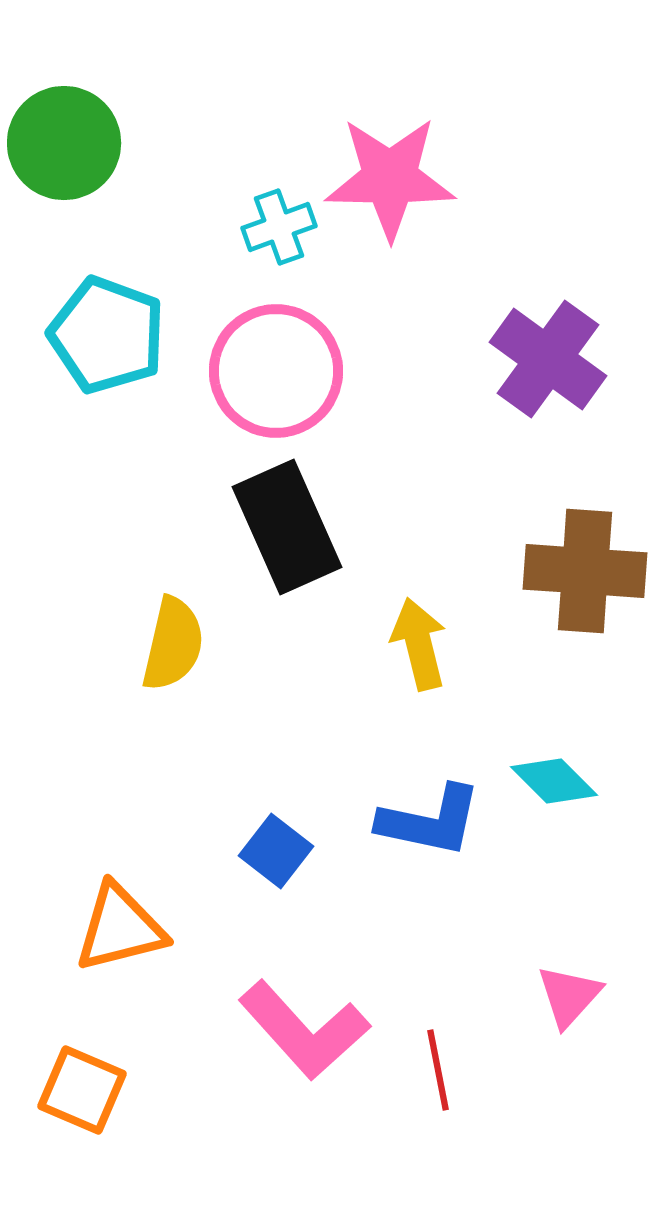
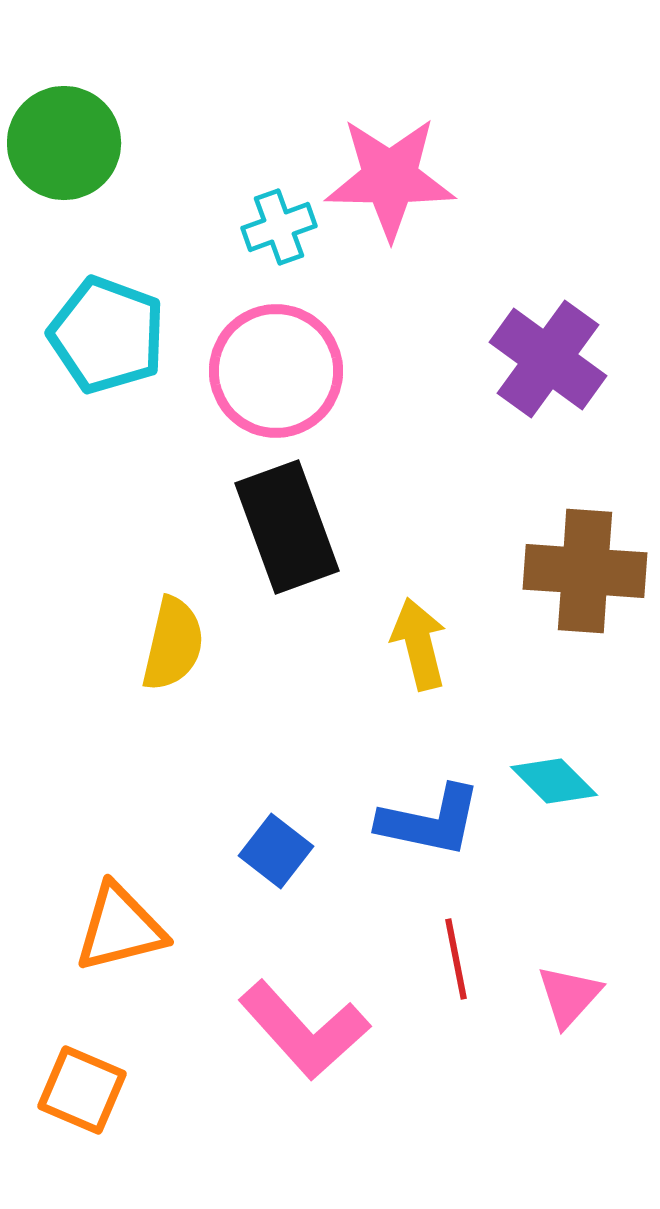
black rectangle: rotated 4 degrees clockwise
red line: moved 18 px right, 111 px up
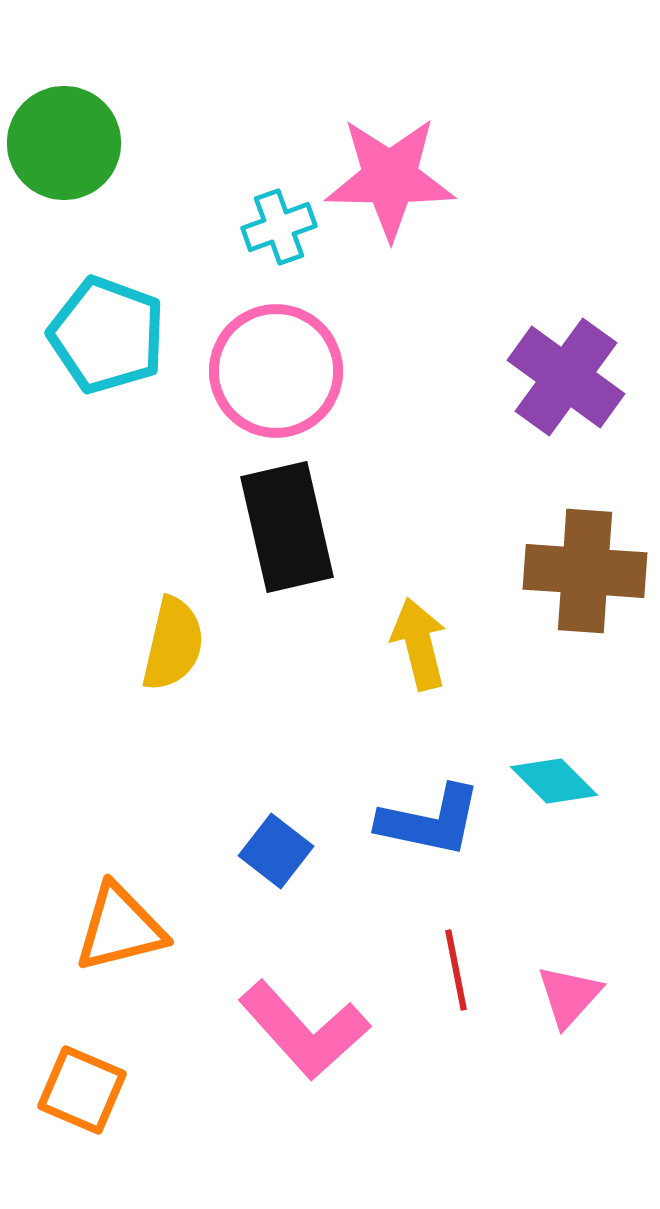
purple cross: moved 18 px right, 18 px down
black rectangle: rotated 7 degrees clockwise
red line: moved 11 px down
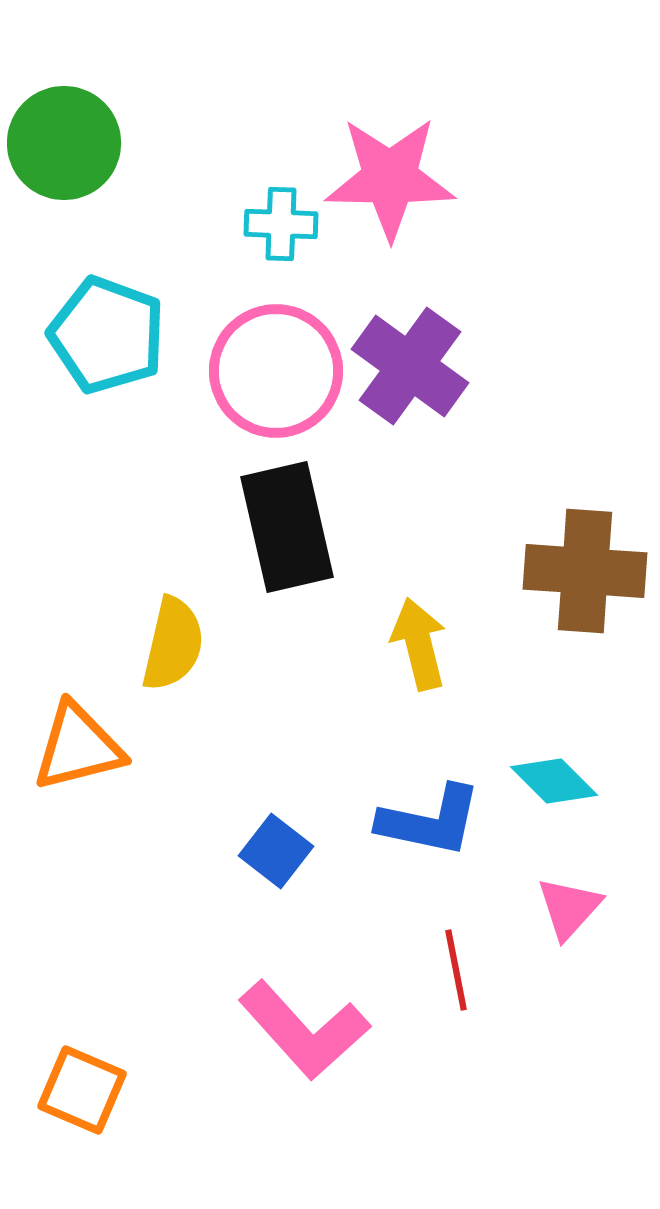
cyan cross: moved 2 px right, 3 px up; rotated 22 degrees clockwise
purple cross: moved 156 px left, 11 px up
orange triangle: moved 42 px left, 181 px up
pink triangle: moved 88 px up
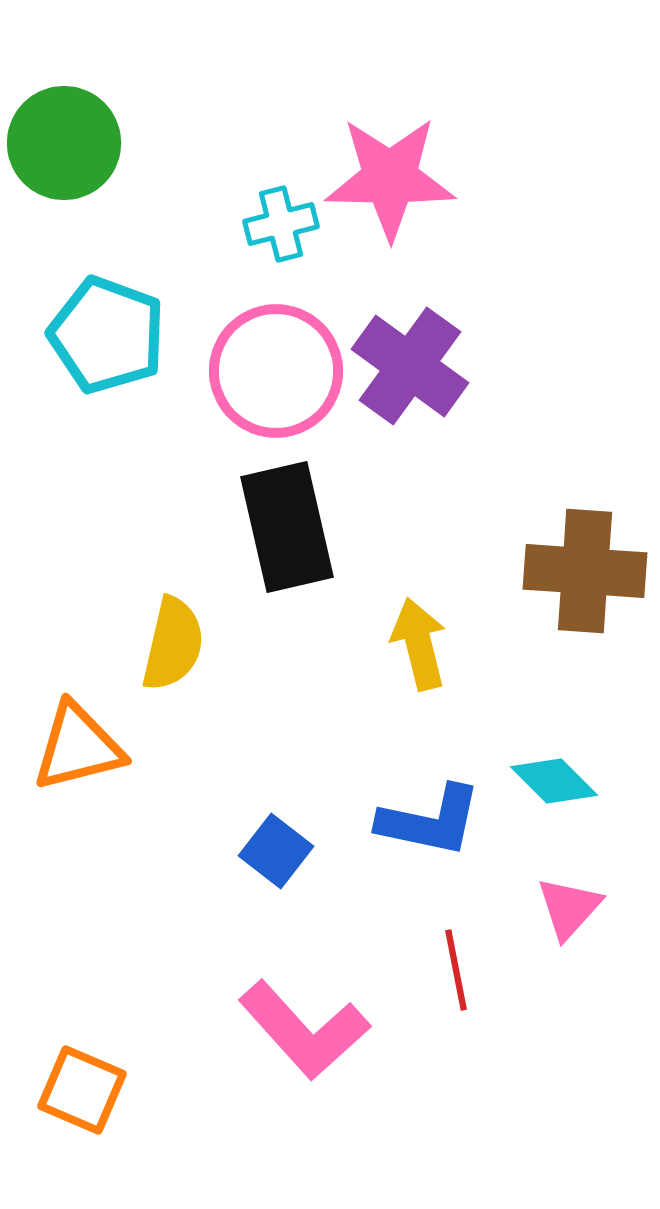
cyan cross: rotated 16 degrees counterclockwise
